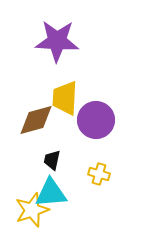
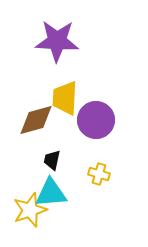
yellow star: moved 2 px left
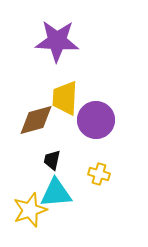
cyan triangle: moved 5 px right
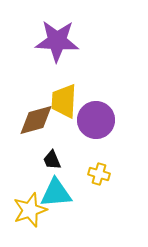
yellow trapezoid: moved 1 px left, 3 px down
black trapezoid: rotated 35 degrees counterclockwise
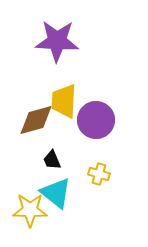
cyan triangle: rotated 44 degrees clockwise
yellow star: rotated 20 degrees clockwise
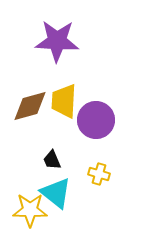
brown diamond: moved 6 px left, 14 px up
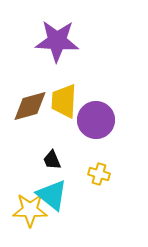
cyan triangle: moved 4 px left, 2 px down
